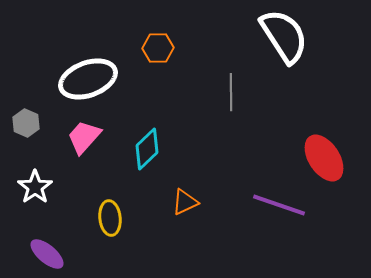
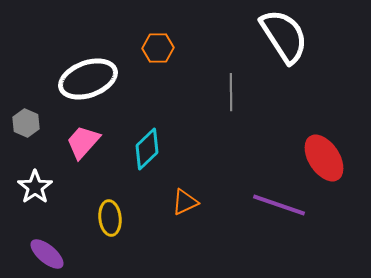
pink trapezoid: moved 1 px left, 5 px down
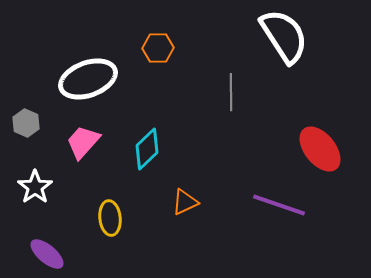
red ellipse: moved 4 px left, 9 px up; rotated 6 degrees counterclockwise
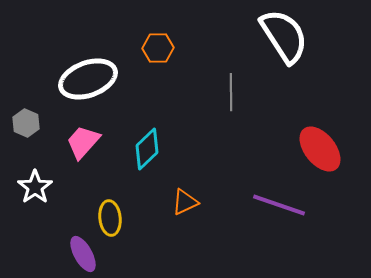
purple ellipse: moved 36 px right; rotated 21 degrees clockwise
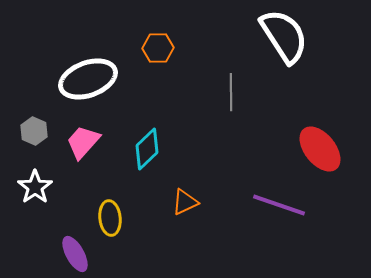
gray hexagon: moved 8 px right, 8 px down
purple ellipse: moved 8 px left
